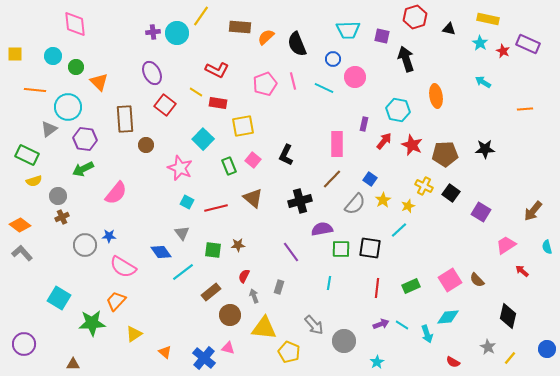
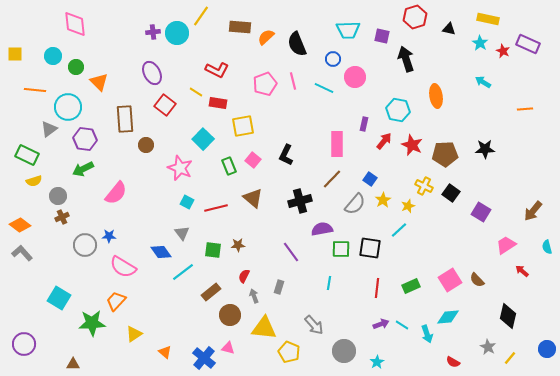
gray circle at (344, 341): moved 10 px down
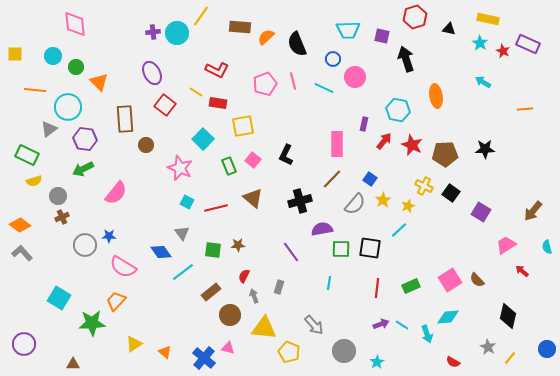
yellow triangle at (134, 334): moved 10 px down
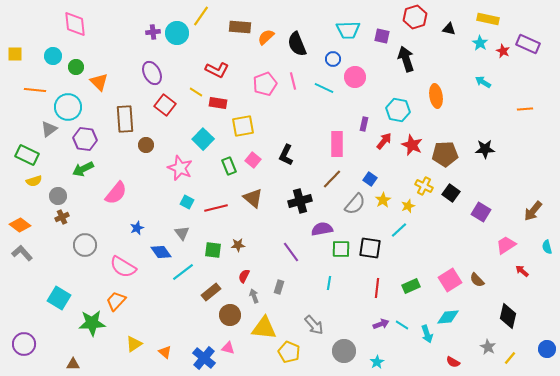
blue star at (109, 236): moved 28 px right, 8 px up; rotated 24 degrees counterclockwise
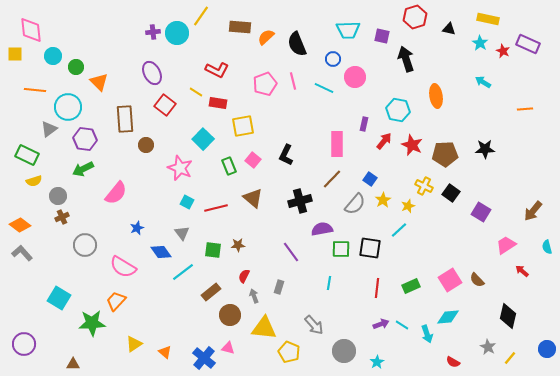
pink diamond at (75, 24): moved 44 px left, 6 px down
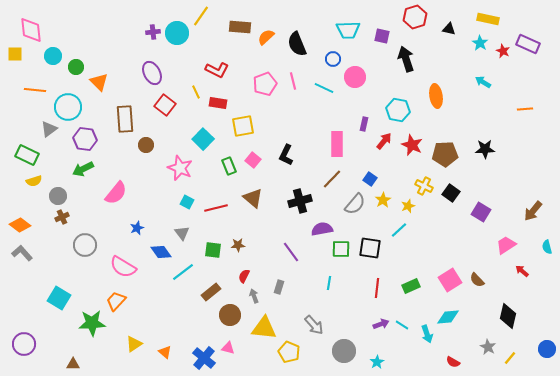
yellow line at (196, 92): rotated 32 degrees clockwise
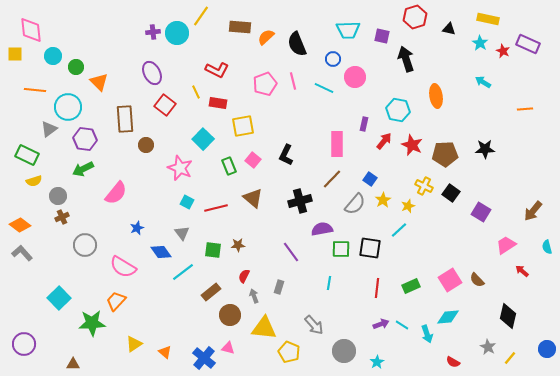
cyan square at (59, 298): rotated 15 degrees clockwise
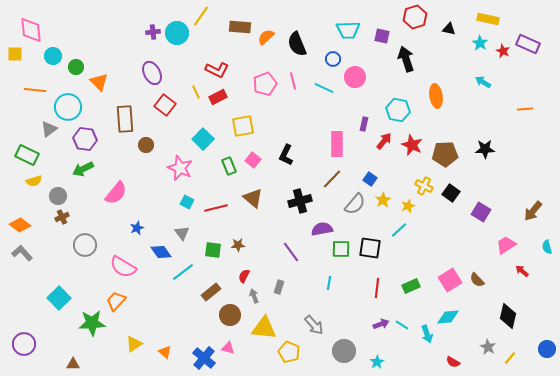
red rectangle at (218, 103): moved 6 px up; rotated 36 degrees counterclockwise
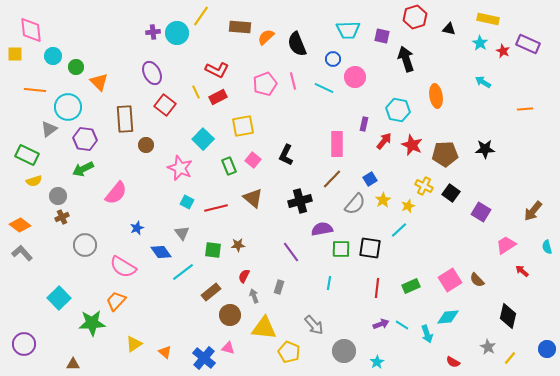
blue square at (370, 179): rotated 24 degrees clockwise
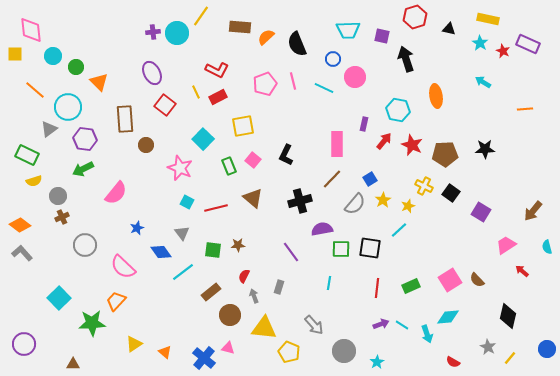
orange line at (35, 90): rotated 35 degrees clockwise
pink semicircle at (123, 267): rotated 12 degrees clockwise
